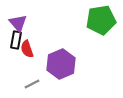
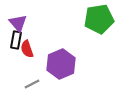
green pentagon: moved 2 px left, 1 px up
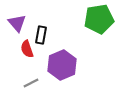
purple triangle: moved 1 px left
black rectangle: moved 25 px right, 5 px up
purple hexagon: moved 1 px right, 1 px down
gray line: moved 1 px left, 1 px up
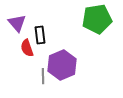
green pentagon: moved 2 px left
black rectangle: moved 1 px left; rotated 18 degrees counterclockwise
red semicircle: moved 1 px up
gray line: moved 12 px right, 7 px up; rotated 63 degrees counterclockwise
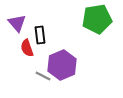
gray line: rotated 63 degrees counterclockwise
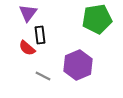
purple triangle: moved 11 px right, 10 px up; rotated 18 degrees clockwise
red semicircle: rotated 30 degrees counterclockwise
purple hexagon: moved 16 px right
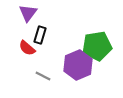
green pentagon: moved 27 px down
black rectangle: rotated 24 degrees clockwise
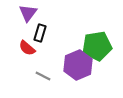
black rectangle: moved 2 px up
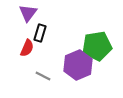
red semicircle: rotated 108 degrees counterclockwise
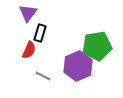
red semicircle: moved 2 px right, 2 px down
purple hexagon: moved 1 px down
